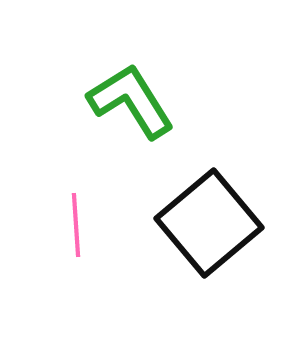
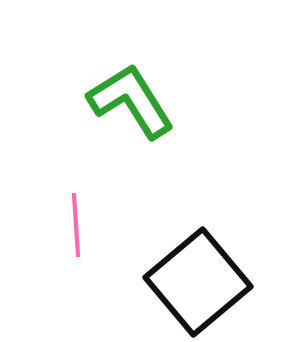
black square: moved 11 px left, 59 px down
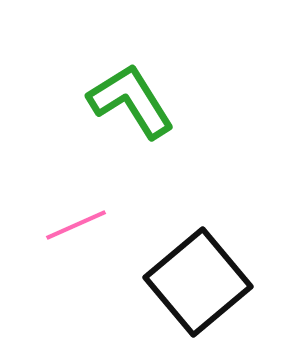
pink line: rotated 70 degrees clockwise
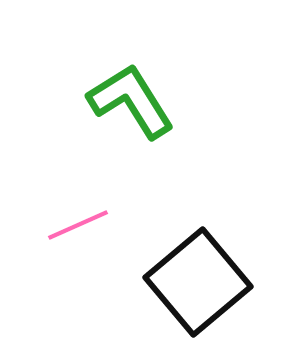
pink line: moved 2 px right
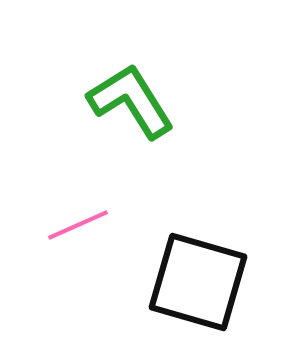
black square: rotated 34 degrees counterclockwise
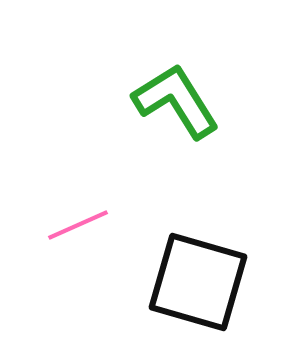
green L-shape: moved 45 px right
